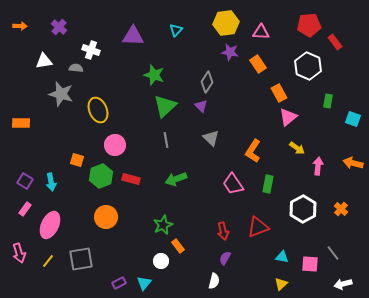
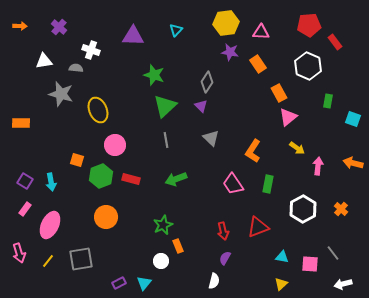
orange rectangle at (178, 246): rotated 16 degrees clockwise
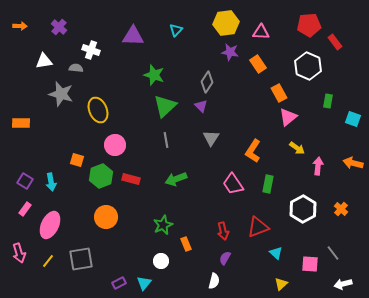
gray triangle at (211, 138): rotated 18 degrees clockwise
orange rectangle at (178, 246): moved 8 px right, 2 px up
cyan triangle at (282, 257): moved 6 px left, 4 px up; rotated 32 degrees clockwise
